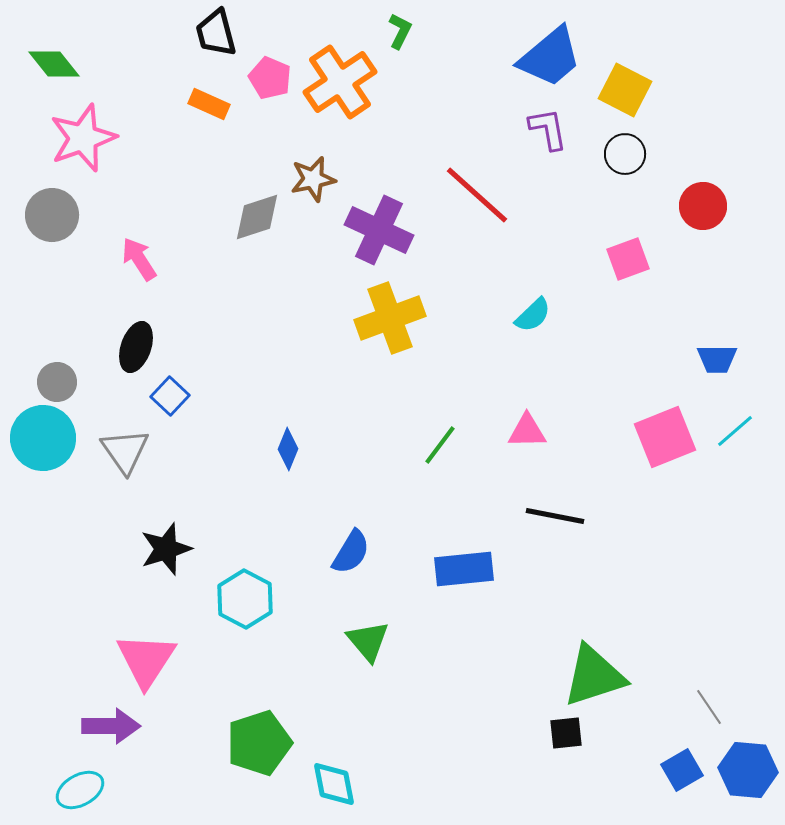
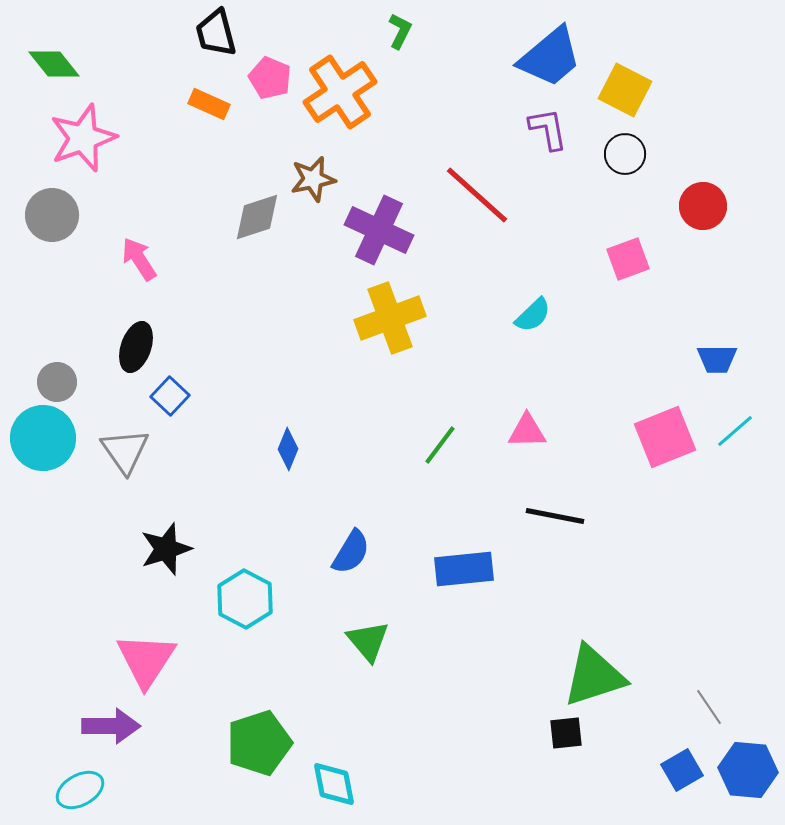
orange cross at (340, 82): moved 10 px down
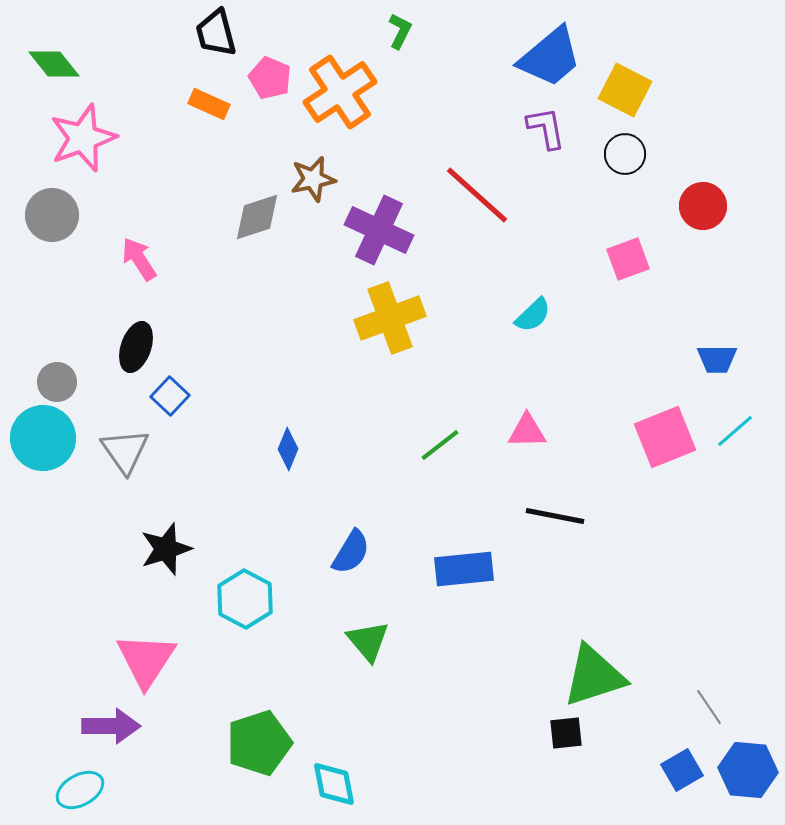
purple L-shape at (548, 129): moved 2 px left, 1 px up
green line at (440, 445): rotated 15 degrees clockwise
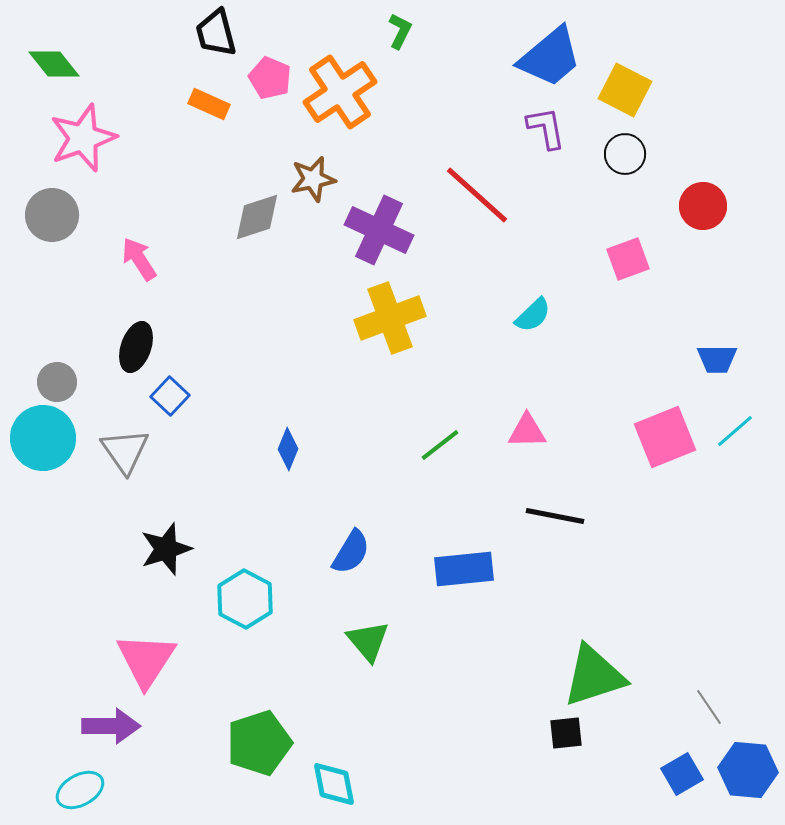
blue square at (682, 770): moved 4 px down
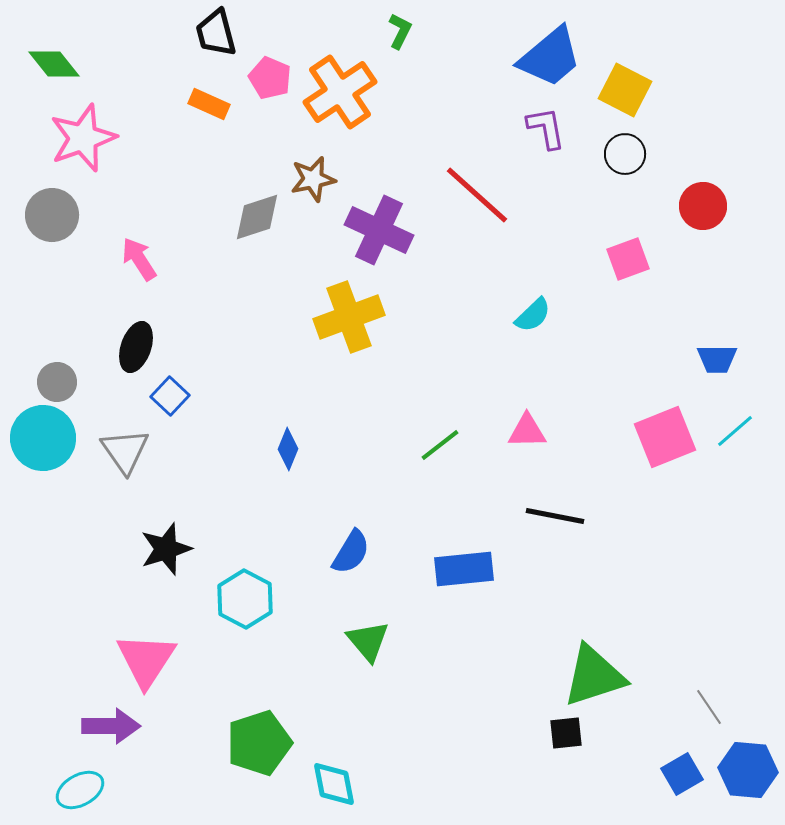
yellow cross at (390, 318): moved 41 px left, 1 px up
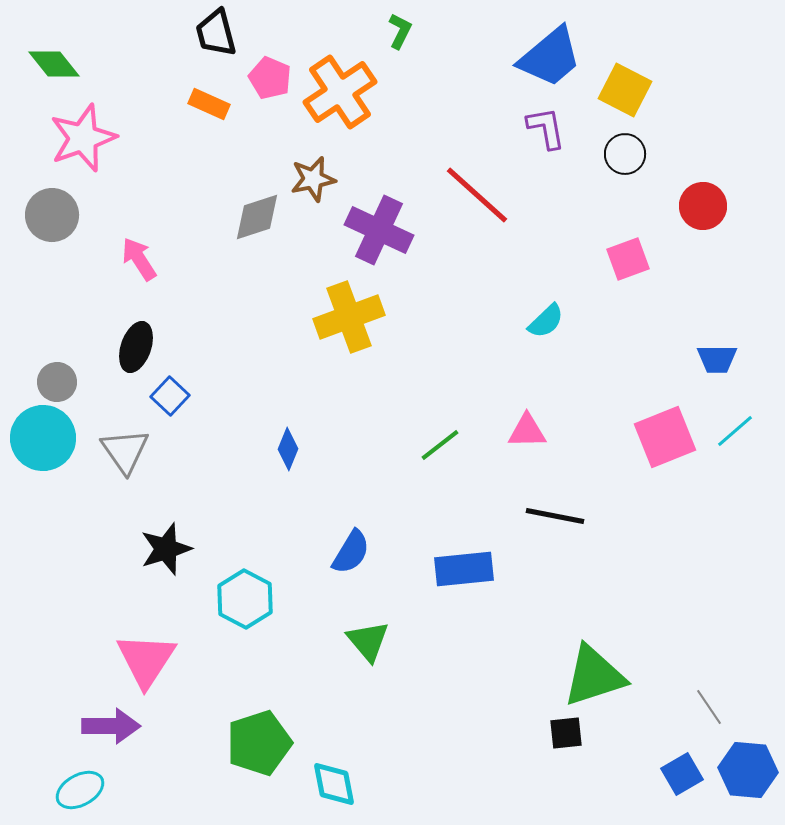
cyan semicircle at (533, 315): moved 13 px right, 6 px down
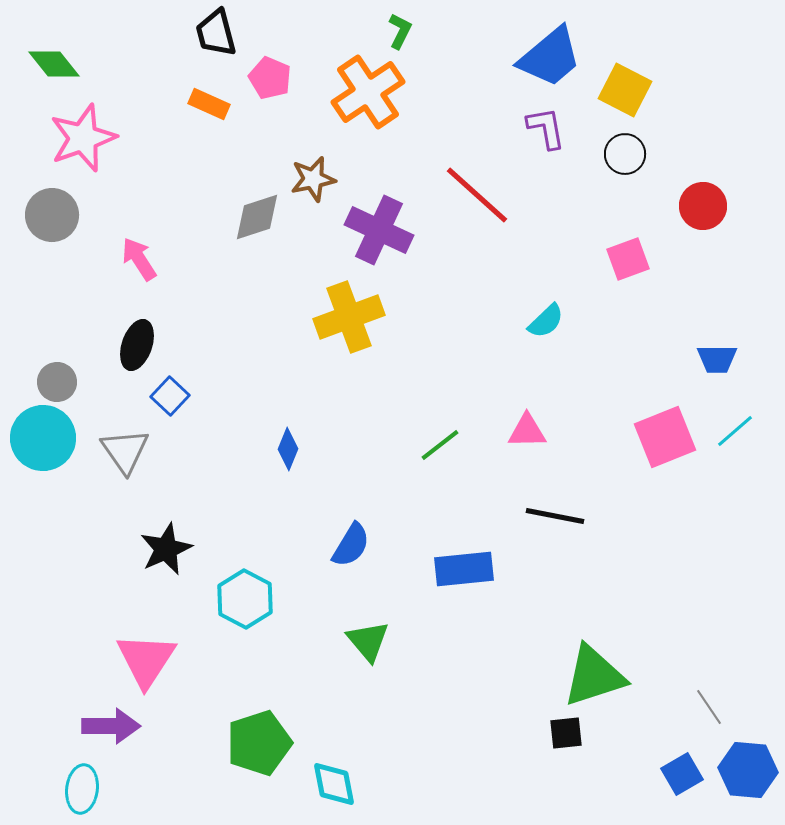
orange cross at (340, 92): moved 28 px right
black ellipse at (136, 347): moved 1 px right, 2 px up
black star at (166, 549): rotated 6 degrees counterclockwise
blue semicircle at (351, 552): moved 7 px up
cyan ellipse at (80, 790): moved 2 px right, 1 px up; rotated 54 degrees counterclockwise
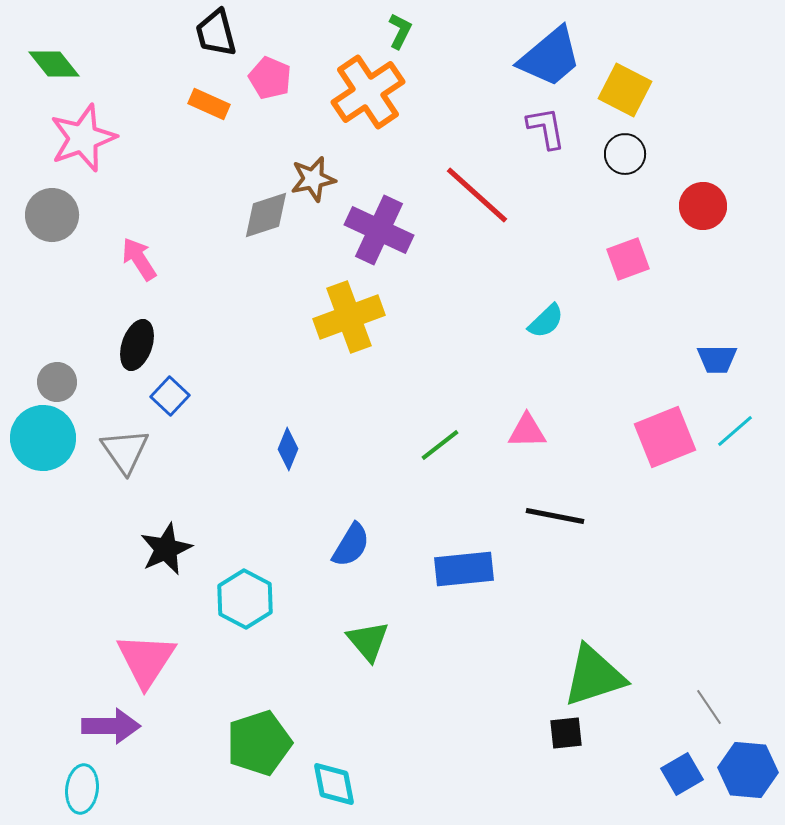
gray diamond at (257, 217): moved 9 px right, 2 px up
